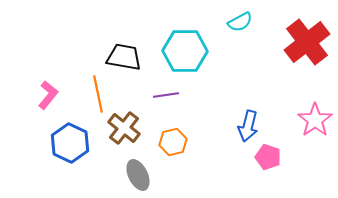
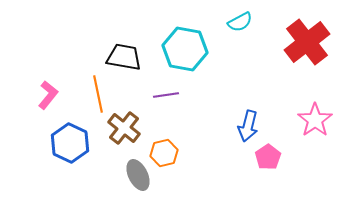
cyan hexagon: moved 2 px up; rotated 9 degrees clockwise
orange hexagon: moved 9 px left, 11 px down
pink pentagon: rotated 20 degrees clockwise
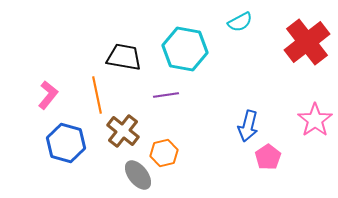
orange line: moved 1 px left, 1 px down
brown cross: moved 1 px left, 3 px down
blue hexagon: moved 4 px left; rotated 9 degrees counterclockwise
gray ellipse: rotated 12 degrees counterclockwise
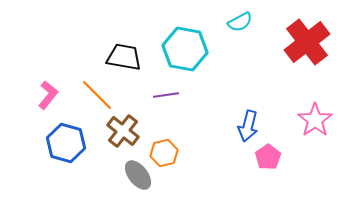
orange line: rotated 33 degrees counterclockwise
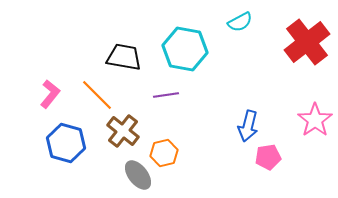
pink L-shape: moved 2 px right, 1 px up
pink pentagon: rotated 25 degrees clockwise
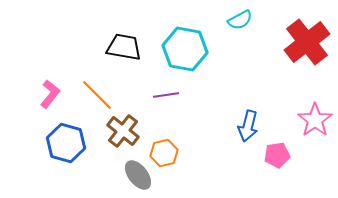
cyan semicircle: moved 2 px up
black trapezoid: moved 10 px up
pink pentagon: moved 9 px right, 2 px up
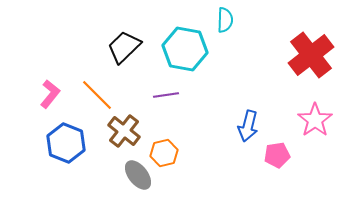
cyan semicircle: moved 15 px left; rotated 60 degrees counterclockwise
red cross: moved 4 px right, 13 px down
black trapezoid: rotated 54 degrees counterclockwise
brown cross: moved 1 px right
blue hexagon: rotated 6 degrees clockwise
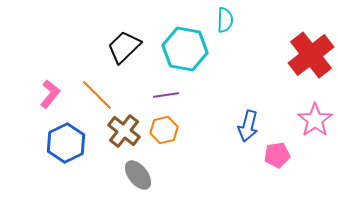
blue hexagon: rotated 12 degrees clockwise
orange hexagon: moved 23 px up
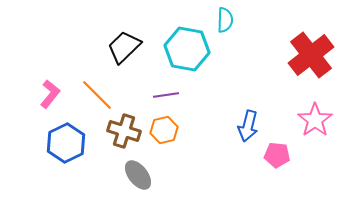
cyan hexagon: moved 2 px right
brown cross: rotated 20 degrees counterclockwise
pink pentagon: rotated 15 degrees clockwise
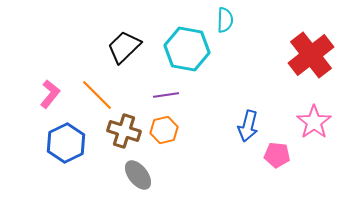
pink star: moved 1 px left, 2 px down
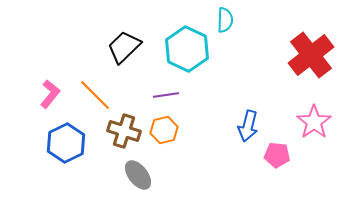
cyan hexagon: rotated 15 degrees clockwise
orange line: moved 2 px left
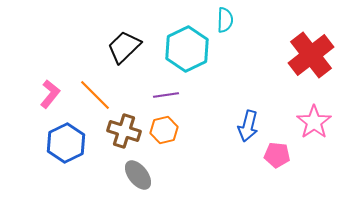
cyan hexagon: rotated 9 degrees clockwise
